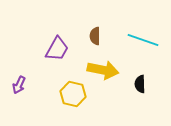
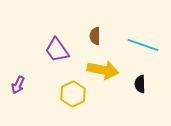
cyan line: moved 5 px down
purple trapezoid: moved 1 px down; rotated 116 degrees clockwise
purple arrow: moved 1 px left
yellow hexagon: rotated 20 degrees clockwise
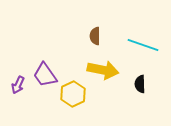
purple trapezoid: moved 12 px left, 25 px down
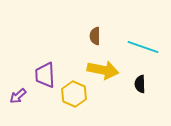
cyan line: moved 2 px down
purple trapezoid: rotated 32 degrees clockwise
purple arrow: moved 11 px down; rotated 24 degrees clockwise
yellow hexagon: moved 1 px right; rotated 10 degrees counterclockwise
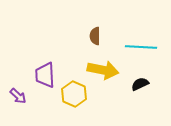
cyan line: moved 2 px left; rotated 16 degrees counterclockwise
black semicircle: rotated 66 degrees clockwise
purple arrow: rotated 96 degrees counterclockwise
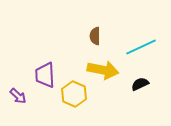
cyan line: rotated 28 degrees counterclockwise
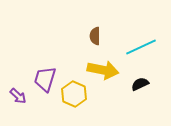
purple trapezoid: moved 4 px down; rotated 20 degrees clockwise
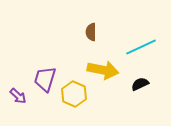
brown semicircle: moved 4 px left, 4 px up
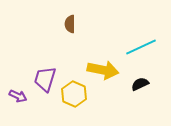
brown semicircle: moved 21 px left, 8 px up
purple arrow: rotated 18 degrees counterclockwise
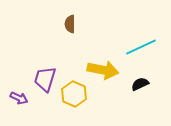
purple arrow: moved 1 px right, 2 px down
